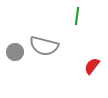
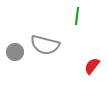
gray semicircle: moved 1 px right, 1 px up
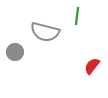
gray semicircle: moved 13 px up
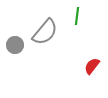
gray semicircle: rotated 64 degrees counterclockwise
gray circle: moved 7 px up
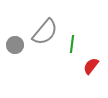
green line: moved 5 px left, 28 px down
red semicircle: moved 1 px left
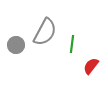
gray semicircle: rotated 12 degrees counterclockwise
gray circle: moved 1 px right
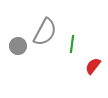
gray circle: moved 2 px right, 1 px down
red semicircle: moved 2 px right
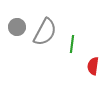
gray circle: moved 1 px left, 19 px up
red semicircle: rotated 30 degrees counterclockwise
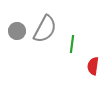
gray circle: moved 4 px down
gray semicircle: moved 3 px up
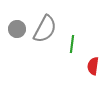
gray circle: moved 2 px up
